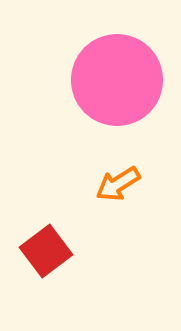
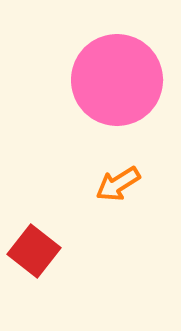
red square: moved 12 px left; rotated 15 degrees counterclockwise
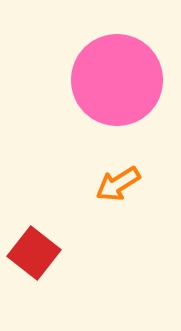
red square: moved 2 px down
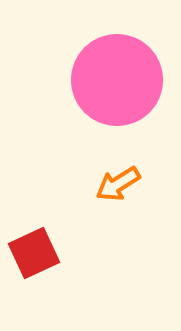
red square: rotated 27 degrees clockwise
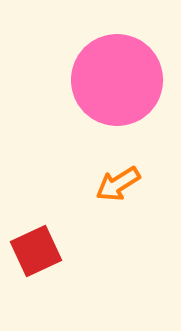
red square: moved 2 px right, 2 px up
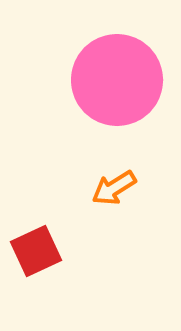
orange arrow: moved 4 px left, 4 px down
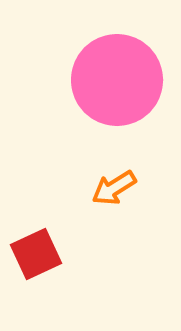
red square: moved 3 px down
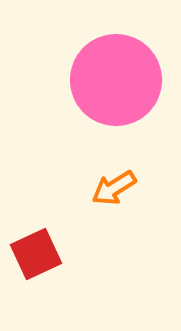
pink circle: moved 1 px left
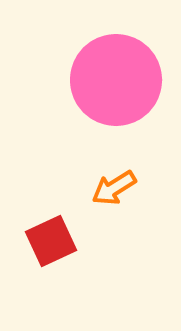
red square: moved 15 px right, 13 px up
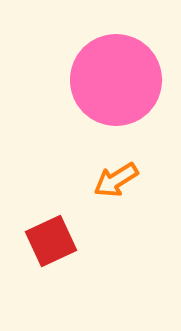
orange arrow: moved 2 px right, 8 px up
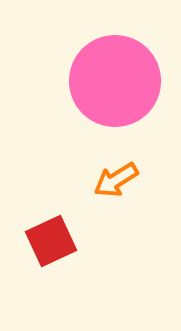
pink circle: moved 1 px left, 1 px down
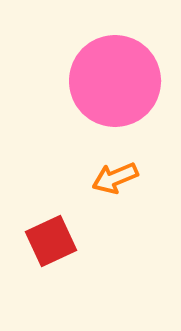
orange arrow: moved 1 px left, 2 px up; rotated 9 degrees clockwise
